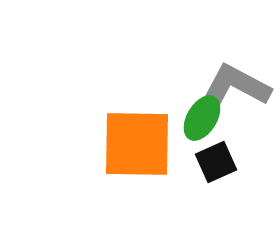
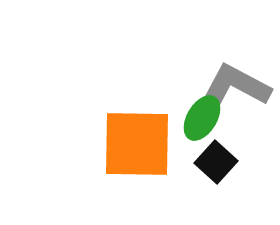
black square: rotated 24 degrees counterclockwise
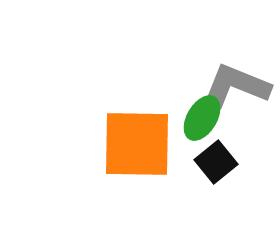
gray L-shape: rotated 6 degrees counterclockwise
black square: rotated 9 degrees clockwise
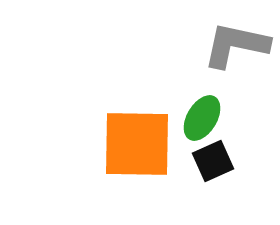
gray L-shape: moved 41 px up; rotated 10 degrees counterclockwise
black square: moved 3 px left, 1 px up; rotated 15 degrees clockwise
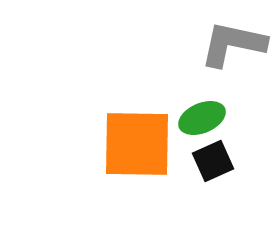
gray L-shape: moved 3 px left, 1 px up
green ellipse: rotated 36 degrees clockwise
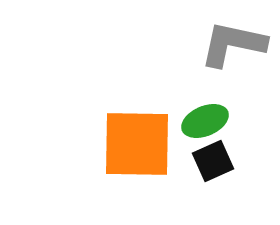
green ellipse: moved 3 px right, 3 px down
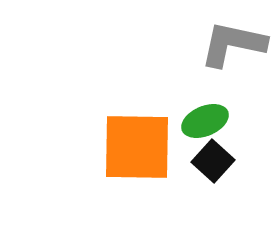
orange square: moved 3 px down
black square: rotated 24 degrees counterclockwise
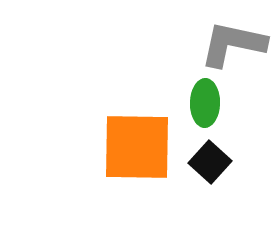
green ellipse: moved 18 px up; rotated 66 degrees counterclockwise
black square: moved 3 px left, 1 px down
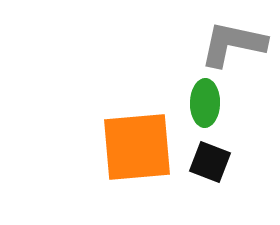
orange square: rotated 6 degrees counterclockwise
black square: rotated 21 degrees counterclockwise
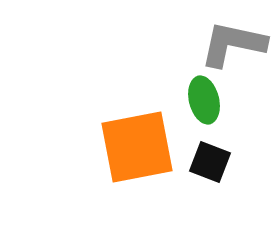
green ellipse: moved 1 px left, 3 px up; rotated 15 degrees counterclockwise
orange square: rotated 6 degrees counterclockwise
